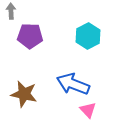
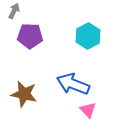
gray arrow: moved 3 px right; rotated 28 degrees clockwise
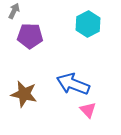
cyan hexagon: moved 12 px up
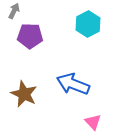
brown star: rotated 12 degrees clockwise
pink triangle: moved 5 px right, 12 px down
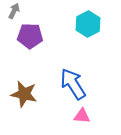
blue arrow: rotated 36 degrees clockwise
brown star: rotated 12 degrees counterclockwise
pink triangle: moved 11 px left, 6 px up; rotated 42 degrees counterclockwise
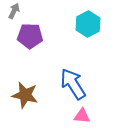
brown star: moved 1 px right, 1 px down
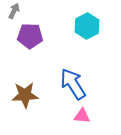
cyan hexagon: moved 1 px left, 2 px down
brown star: rotated 16 degrees counterclockwise
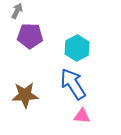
gray arrow: moved 3 px right
cyan hexagon: moved 10 px left, 22 px down
